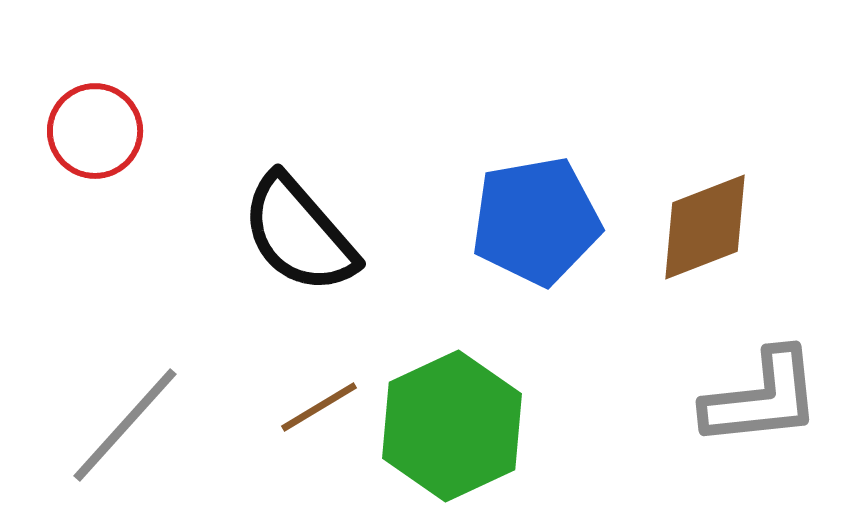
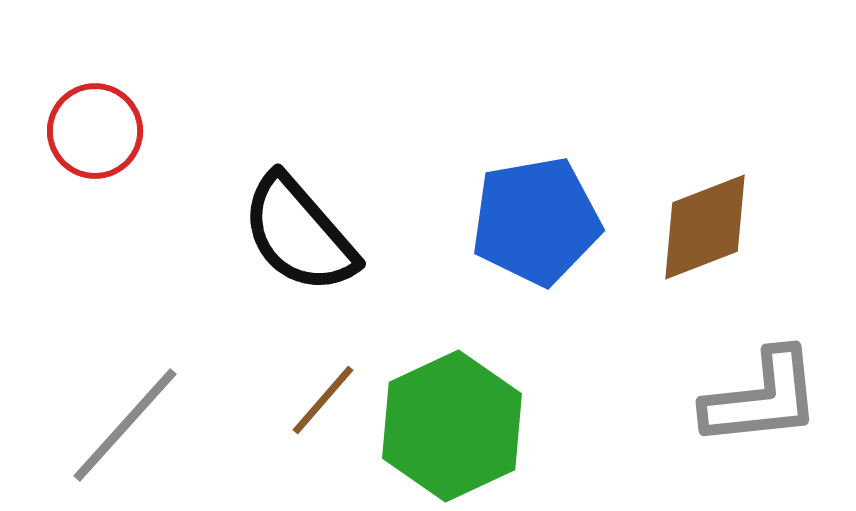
brown line: moved 4 px right, 7 px up; rotated 18 degrees counterclockwise
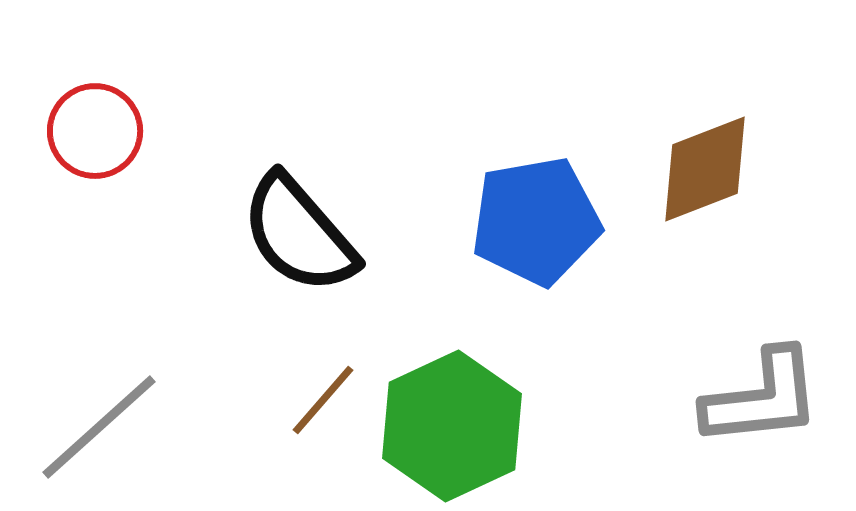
brown diamond: moved 58 px up
gray line: moved 26 px left, 2 px down; rotated 6 degrees clockwise
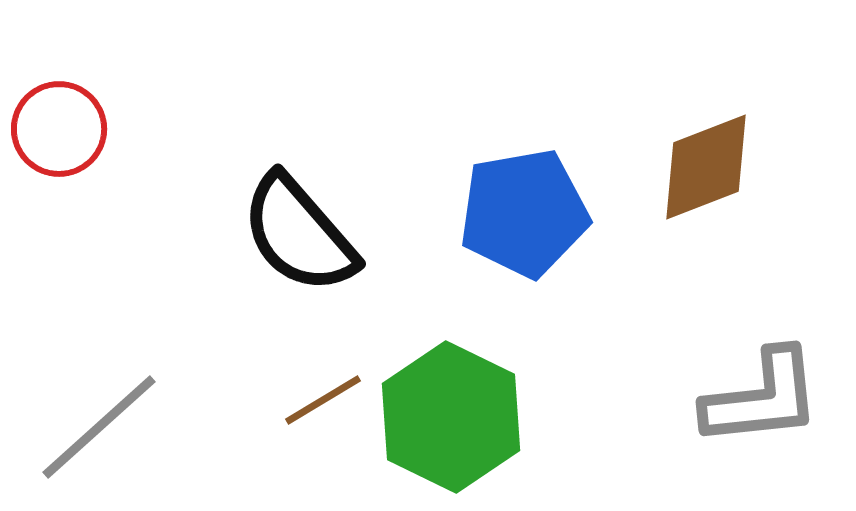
red circle: moved 36 px left, 2 px up
brown diamond: moved 1 px right, 2 px up
blue pentagon: moved 12 px left, 8 px up
brown line: rotated 18 degrees clockwise
green hexagon: moved 1 px left, 9 px up; rotated 9 degrees counterclockwise
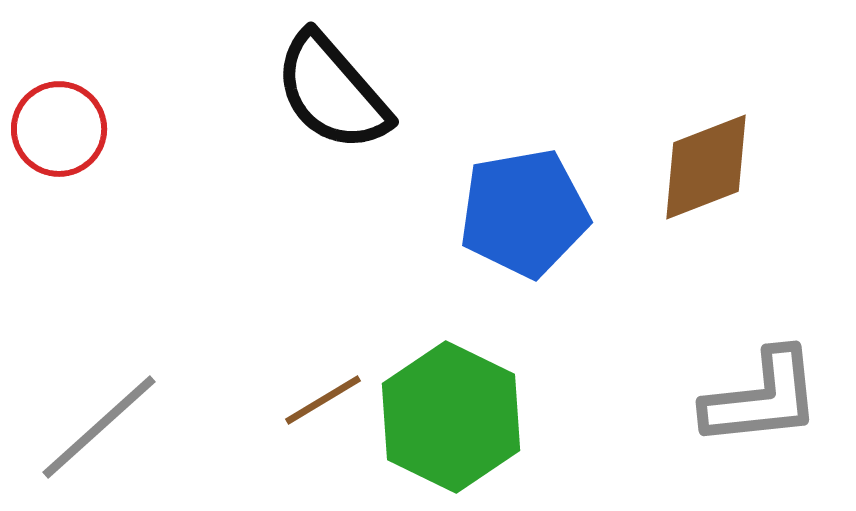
black semicircle: moved 33 px right, 142 px up
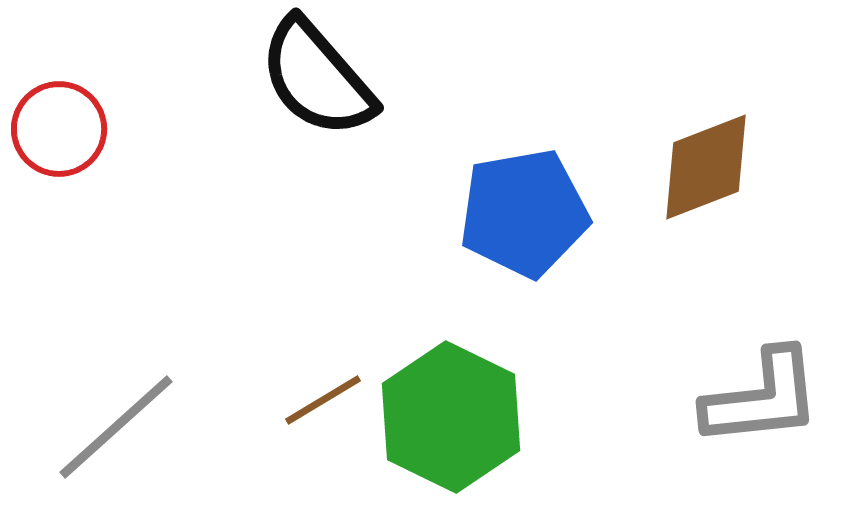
black semicircle: moved 15 px left, 14 px up
gray line: moved 17 px right
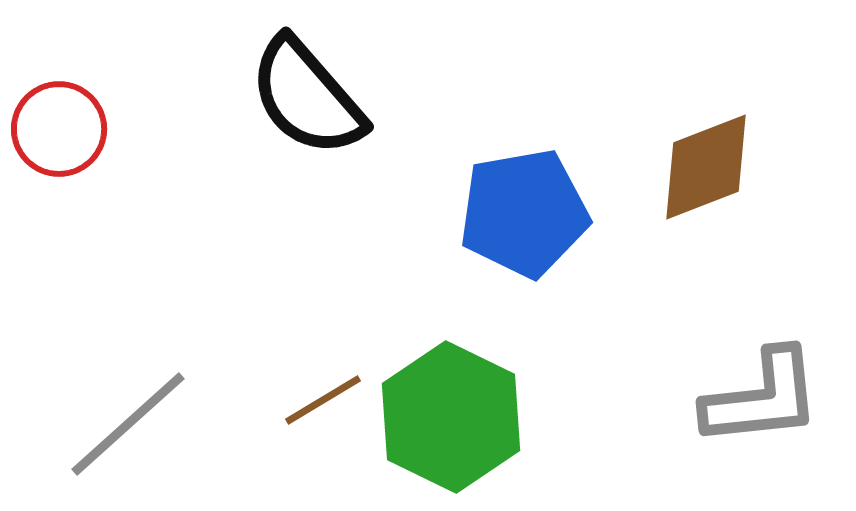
black semicircle: moved 10 px left, 19 px down
gray line: moved 12 px right, 3 px up
